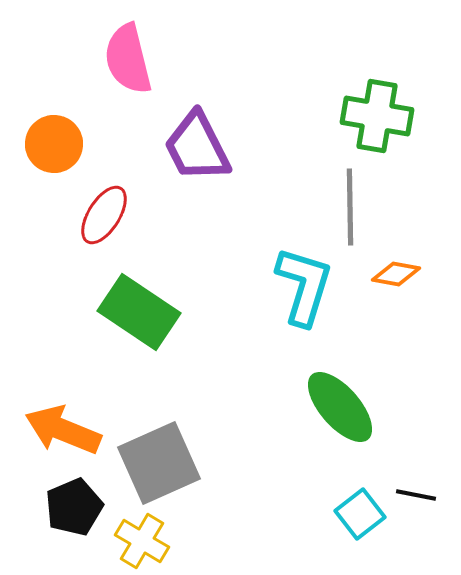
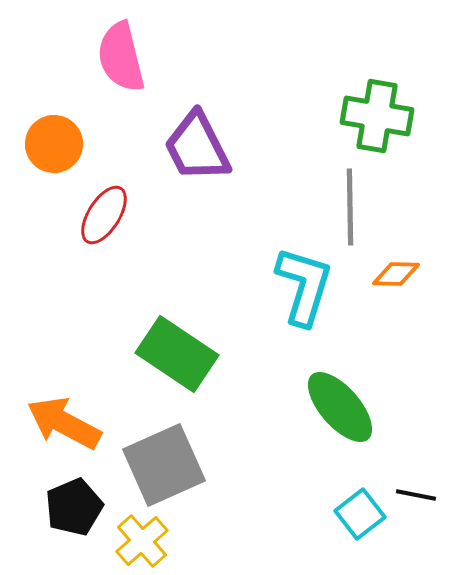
pink semicircle: moved 7 px left, 2 px up
orange diamond: rotated 9 degrees counterclockwise
green rectangle: moved 38 px right, 42 px down
orange arrow: moved 1 px right, 7 px up; rotated 6 degrees clockwise
gray square: moved 5 px right, 2 px down
yellow cross: rotated 18 degrees clockwise
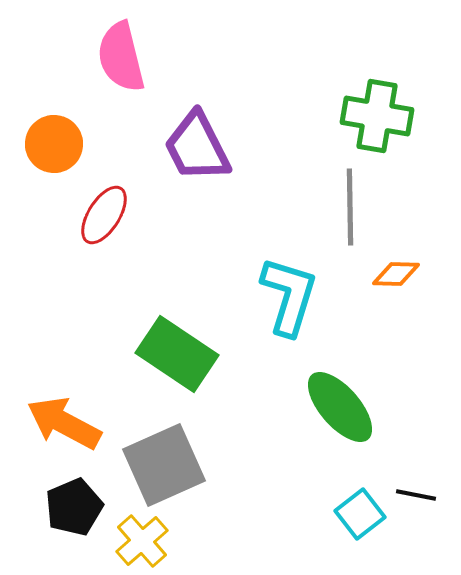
cyan L-shape: moved 15 px left, 10 px down
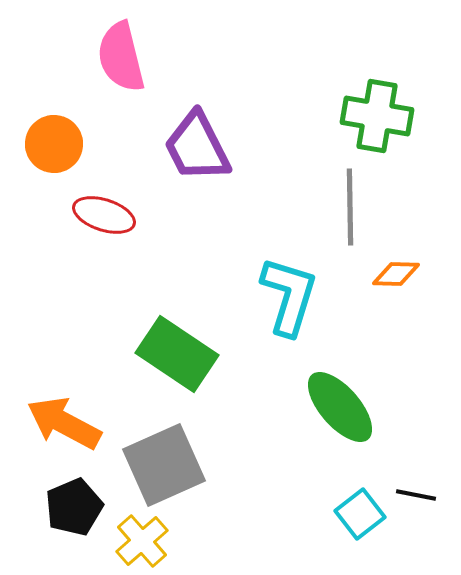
red ellipse: rotated 76 degrees clockwise
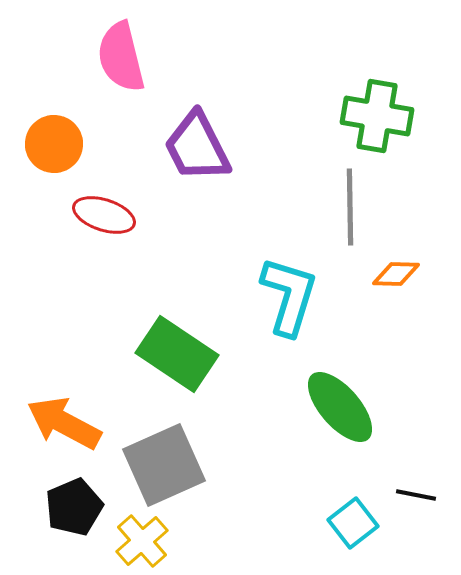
cyan square: moved 7 px left, 9 px down
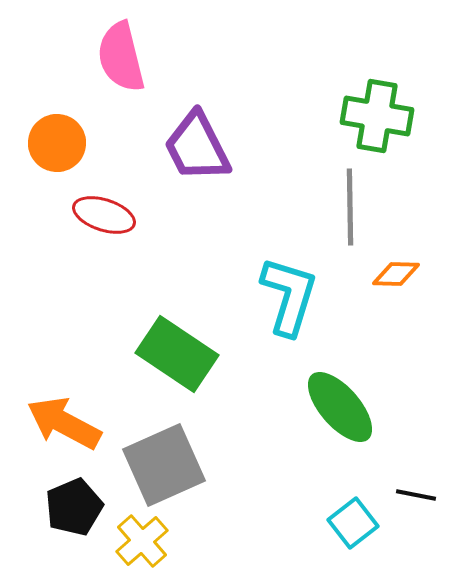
orange circle: moved 3 px right, 1 px up
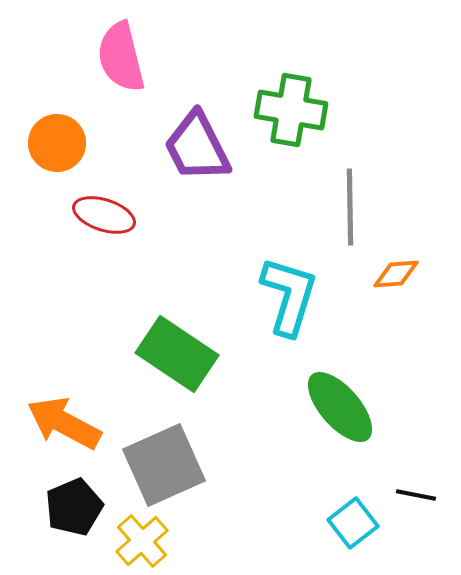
green cross: moved 86 px left, 6 px up
orange diamond: rotated 6 degrees counterclockwise
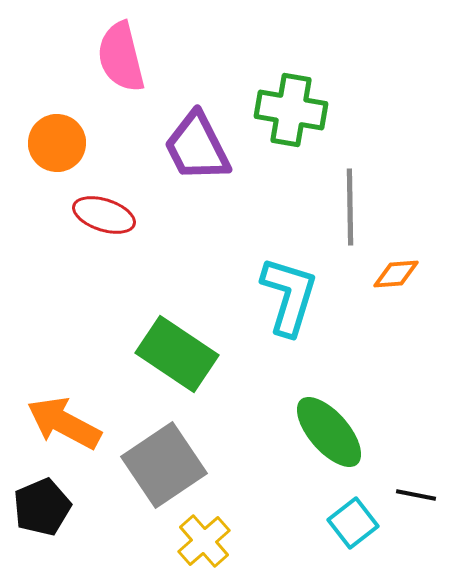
green ellipse: moved 11 px left, 25 px down
gray square: rotated 10 degrees counterclockwise
black pentagon: moved 32 px left
yellow cross: moved 62 px right
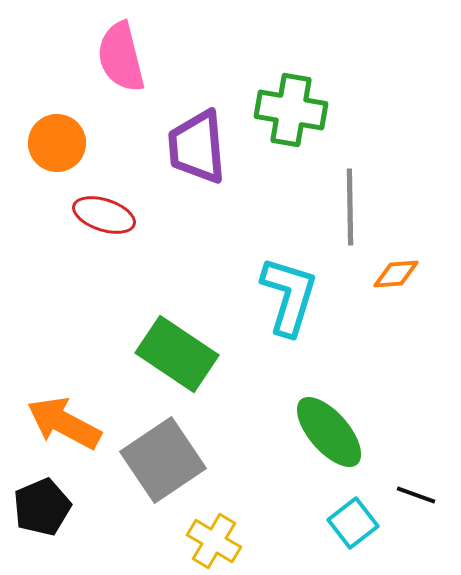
purple trapezoid: rotated 22 degrees clockwise
gray square: moved 1 px left, 5 px up
black line: rotated 9 degrees clockwise
yellow cross: moved 10 px right; rotated 18 degrees counterclockwise
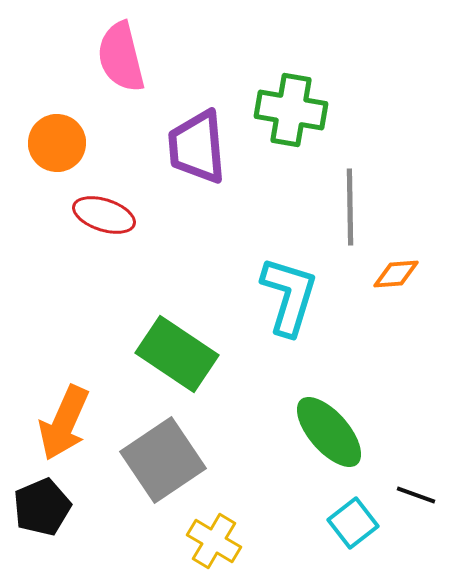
orange arrow: rotated 94 degrees counterclockwise
